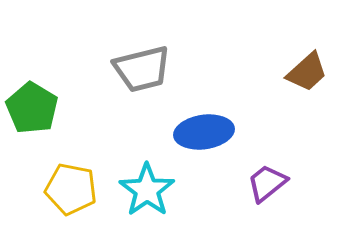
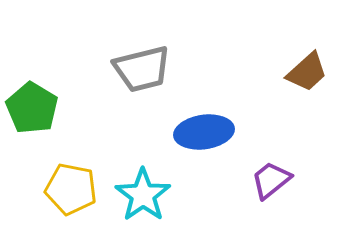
purple trapezoid: moved 4 px right, 3 px up
cyan star: moved 4 px left, 5 px down
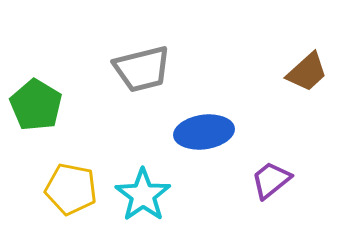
green pentagon: moved 4 px right, 3 px up
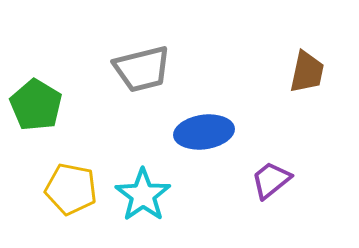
brown trapezoid: rotated 36 degrees counterclockwise
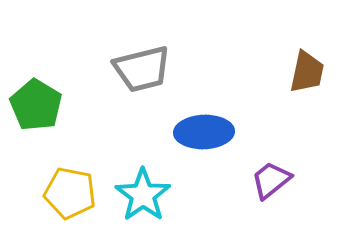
blue ellipse: rotated 6 degrees clockwise
yellow pentagon: moved 1 px left, 4 px down
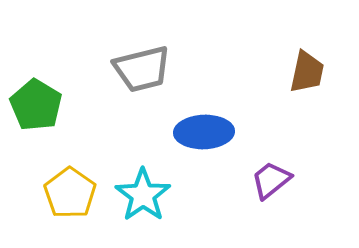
yellow pentagon: rotated 24 degrees clockwise
